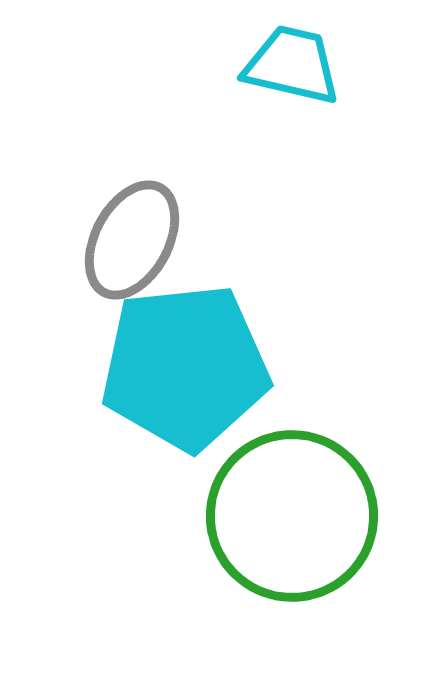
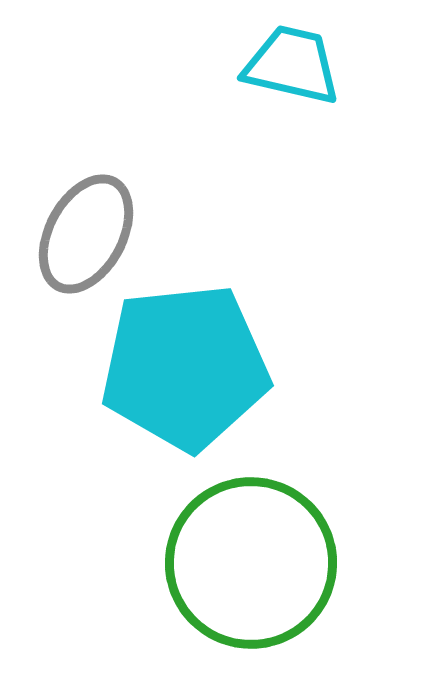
gray ellipse: moved 46 px left, 6 px up
green circle: moved 41 px left, 47 px down
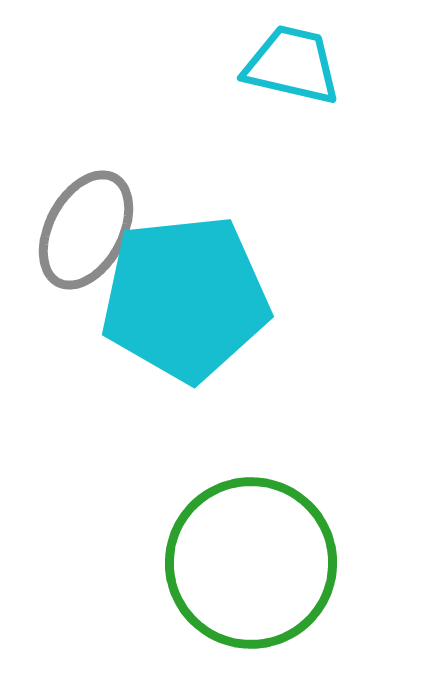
gray ellipse: moved 4 px up
cyan pentagon: moved 69 px up
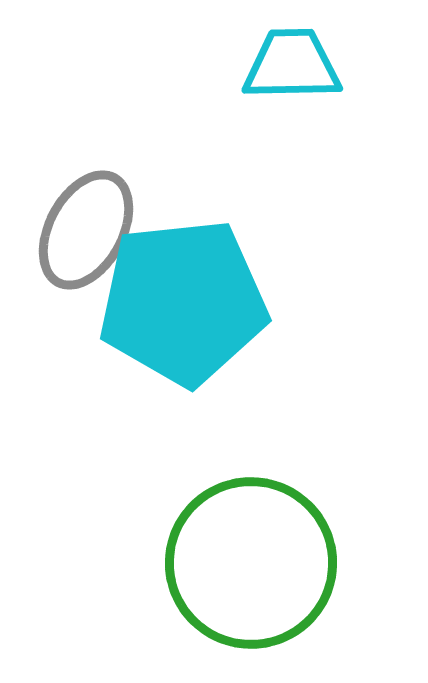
cyan trapezoid: rotated 14 degrees counterclockwise
cyan pentagon: moved 2 px left, 4 px down
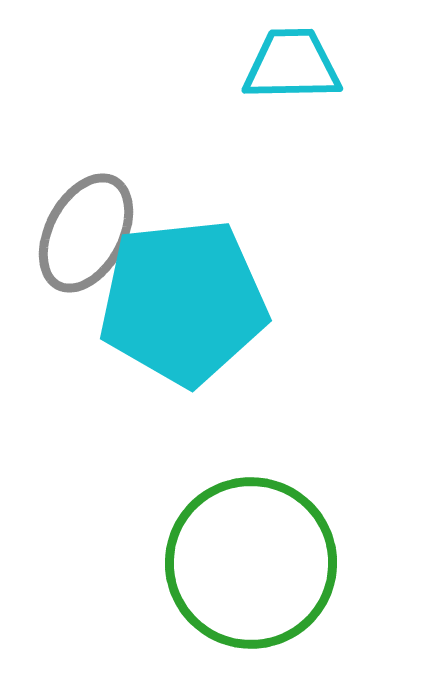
gray ellipse: moved 3 px down
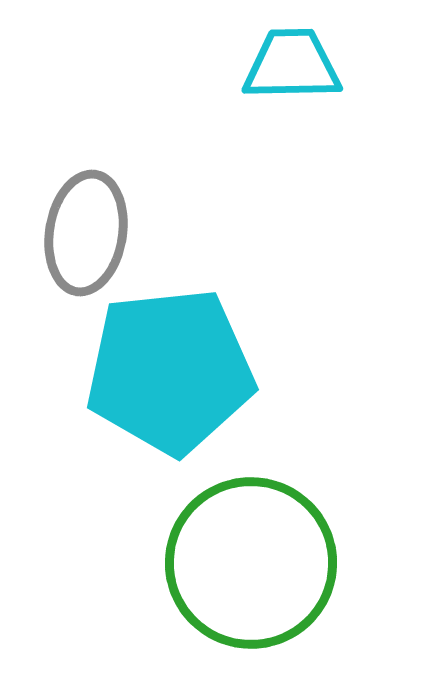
gray ellipse: rotated 19 degrees counterclockwise
cyan pentagon: moved 13 px left, 69 px down
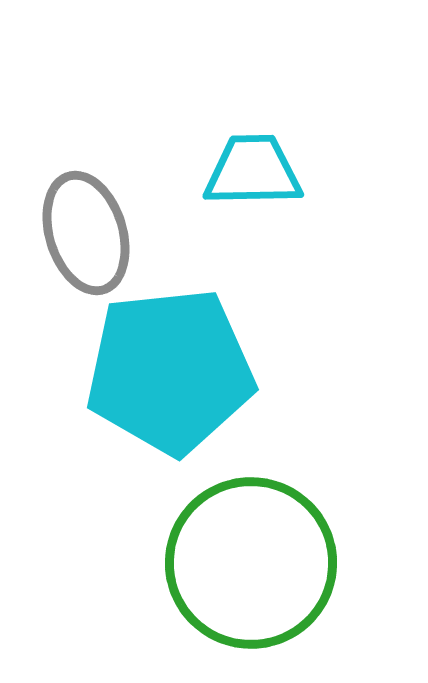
cyan trapezoid: moved 39 px left, 106 px down
gray ellipse: rotated 26 degrees counterclockwise
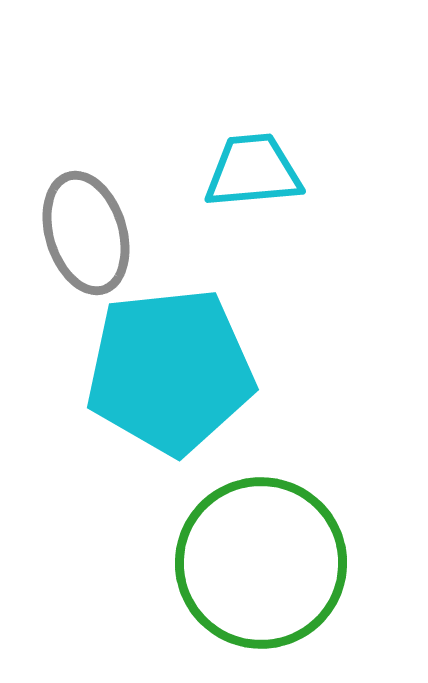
cyan trapezoid: rotated 4 degrees counterclockwise
green circle: moved 10 px right
